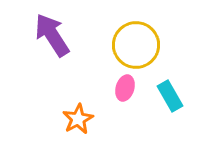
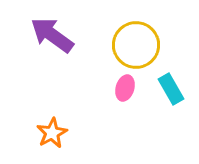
purple arrow: rotated 21 degrees counterclockwise
cyan rectangle: moved 1 px right, 7 px up
orange star: moved 26 px left, 14 px down
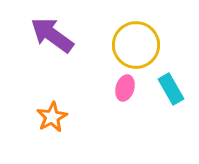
orange star: moved 16 px up
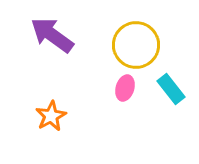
cyan rectangle: rotated 8 degrees counterclockwise
orange star: moved 1 px left, 1 px up
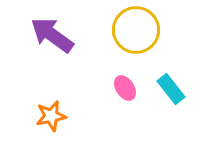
yellow circle: moved 15 px up
pink ellipse: rotated 50 degrees counterclockwise
orange star: rotated 16 degrees clockwise
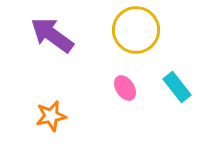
cyan rectangle: moved 6 px right, 2 px up
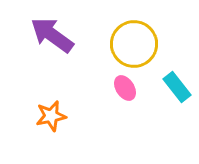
yellow circle: moved 2 px left, 14 px down
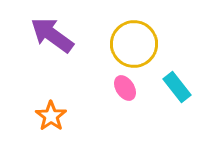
orange star: rotated 24 degrees counterclockwise
